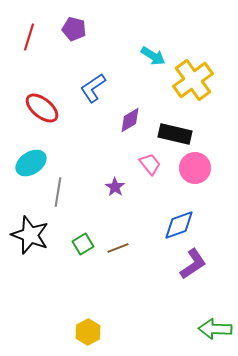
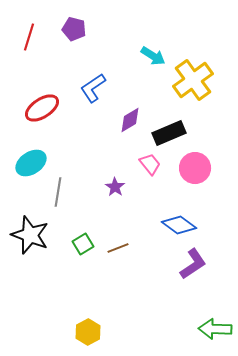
red ellipse: rotated 72 degrees counterclockwise
black rectangle: moved 6 px left, 1 px up; rotated 36 degrees counterclockwise
blue diamond: rotated 56 degrees clockwise
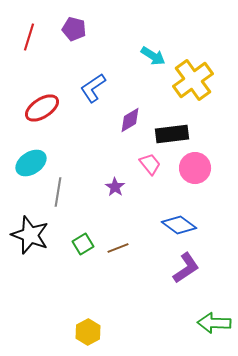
black rectangle: moved 3 px right, 1 px down; rotated 16 degrees clockwise
purple L-shape: moved 7 px left, 4 px down
green arrow: moved 1 px left, 6 px up
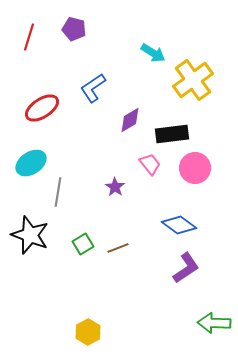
cyan arrow: moved 3 px up
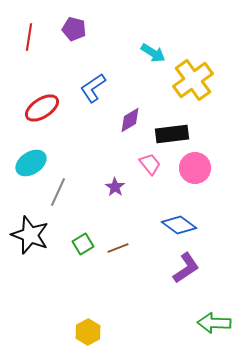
red line: rotated 8 degrees counterclockwise
gray line: rotated 16 degrees clockwise
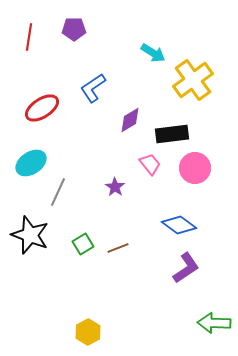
purple pentagon: rotated 15 degrees counterclockwise
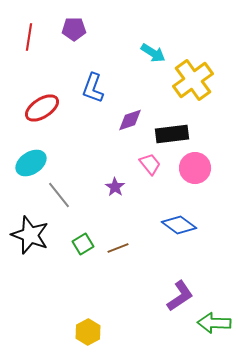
blue L-shape: rotated 36 degrees counterclockwise
purple diamond: rotated 12 degrees clockwise
gray line: moved 1 px right, 3 px down; rotated 64 degrees counterclockwise
purple L-shape: moved 6 px left, 28 px down
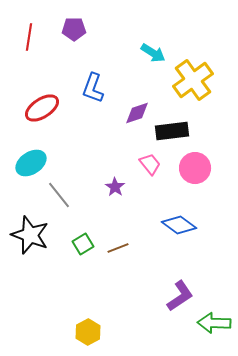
purple diamond: moved 7 px right, 7 px up
black rectangle: moved 3 px up
